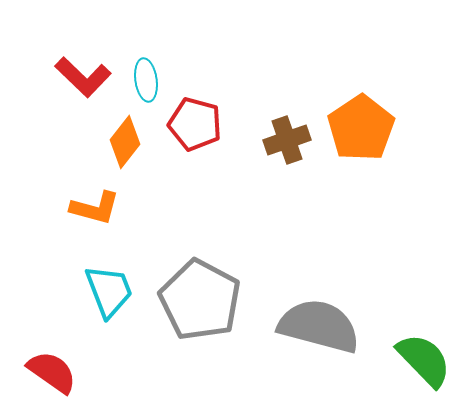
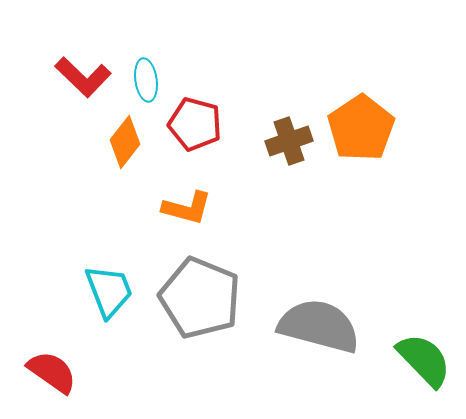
brown cross: moved 2 px right, 1 px down
orange L-shape: moved 92 px right
gray pentagon: moved 2 px up; rotated 6 degrees counterclockwise
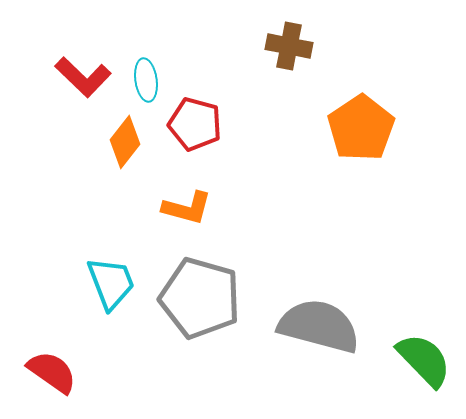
brown cross: moved 95 px up; rotated 30 degrees clockwise
cyan trapezoid: moved 2 px right, 8 px up
gray pentagon: rotated 6 degrees counterclockwise
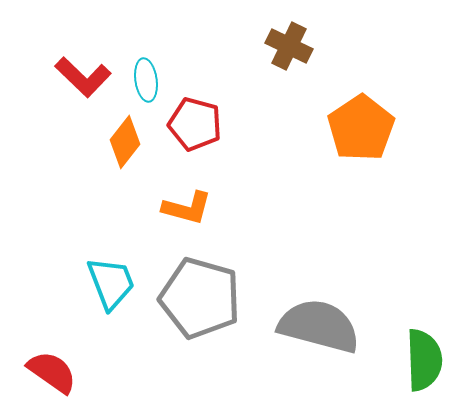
brown cross: rotated 15 degrees clockwise
green semicircle: rotated 42 degrees clockwise
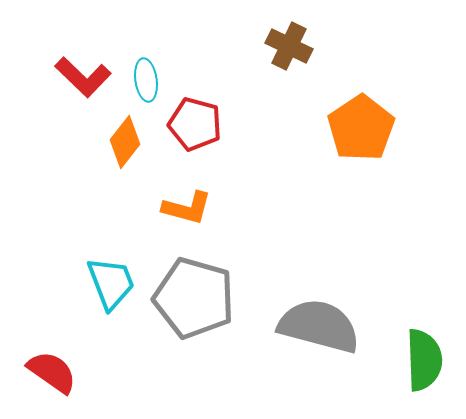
gray pentagon: moved 6 px left
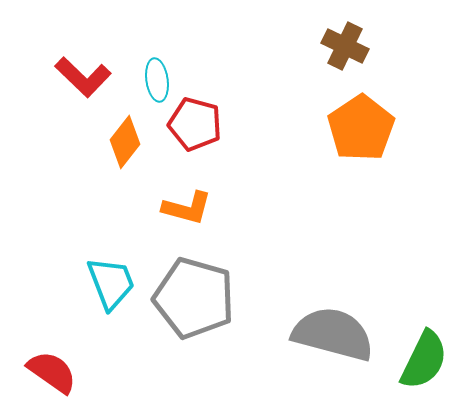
brown cross: moved 56 px right
cyan ellipse: moved 11 px right
gray semicircle: moved 14 px right, 8 px down
green semicircle: rotated 28 degrees clockwise
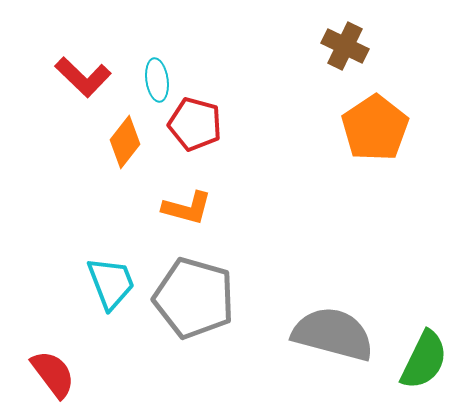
orange pentagon: moved 14 px right
red semicircle: moved 1 px right, 2 px down; rotated 18 degrees clockwise
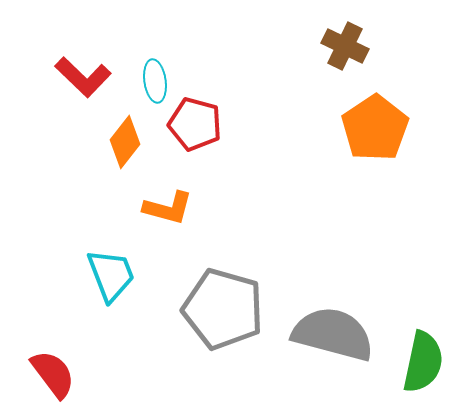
cyan ellipse: moved 2 px left, 1 px down
orange L-shape: moved 19 px left
cyan trapezoid: moved 8 px up
gray pentagon: moved 29 px right, 11 px down
green semicircle: moved 1 px left, 2 px down; rotated 14 degrees counterclockwise
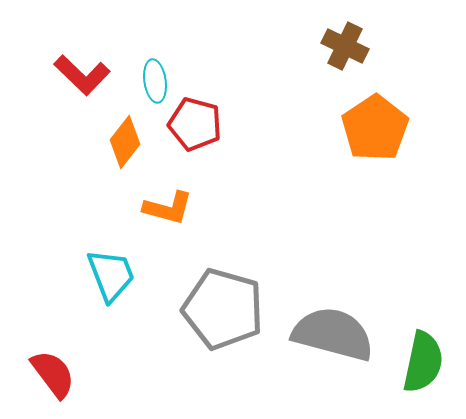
red L-shape: moved 1 px left, 2 px up
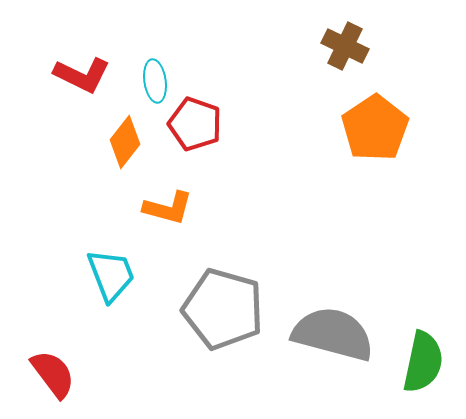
red L-shape: rotated 18 degrees counterclockwise
red pentagon: rotated 4 degrees clockwise
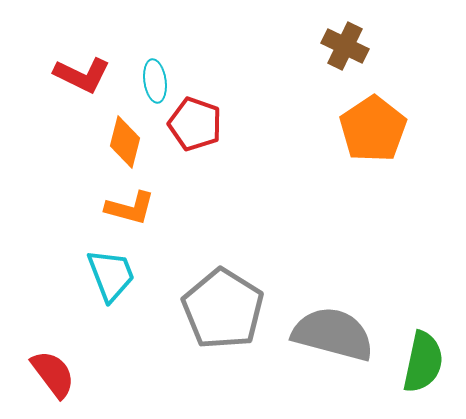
orange pentagon: moved 2 px left, 1 px down
orange diamond: rotated 24 degrees counterclockwise
orange L-shape: moved 38 px left
gray pentagon: rotated 16 degrees clockwise
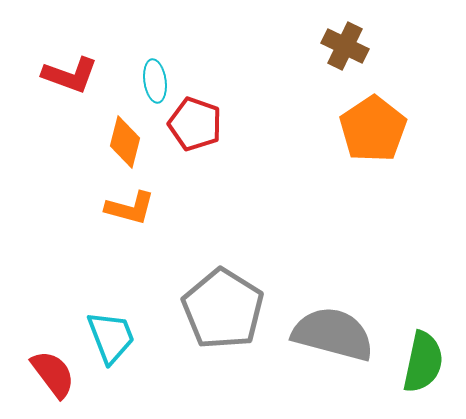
red L-shape: moved 12 px left; rotated 6 degrees counterclockwise
cyan trapezoid: moved 62 px down
